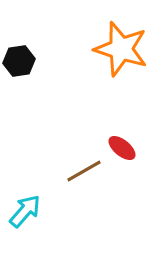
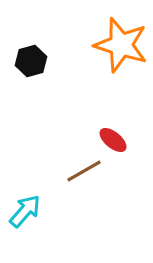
orange star: moved 4 px up
black hexagon: moved 12 px right; rotated 8 degrees counterclockwise
red ellipse: moved 9 px left, 8 px up
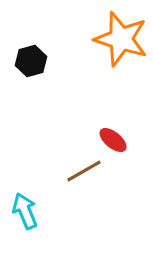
orange star: moved 6 px up
cyan arrow: rotated 63 degrees counterclockwise
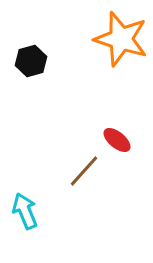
red ellipse: moved 4 px right
brown line: rotated 18 degrees counterclockwise
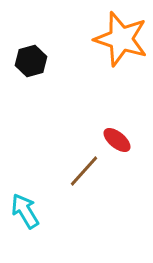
cyan arrow: rotated 9 degrees counterclockwise
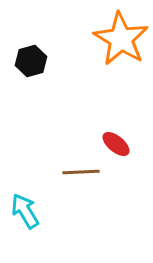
orange star: rotated 14 degrees clockwise
red ellipse: moved 1 px left, 4 px down
brown line: moved 3 px left, 1 px down; rotated 45 degrees clockwise
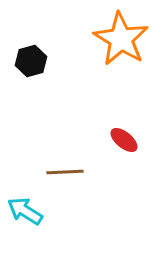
red ellipse: moved 8 px right, 4 px up
brown line: moved 16 px left
cyan arrow: rotated 27 degrees counterclockwise
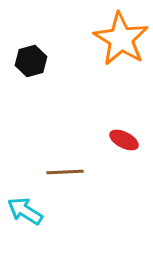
red ellipse: rotated 12 degrees counterclockwise
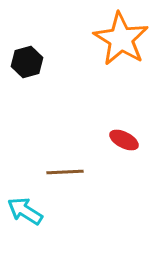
black hexagon: moved 4 px left, 1 px down
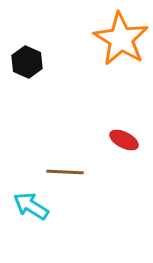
black hexagon: rotated 20 degrees counterclockwise
brown line: rotated 6 degrees clockwise
cyan arrow: moved 6 px right, 5 px up
